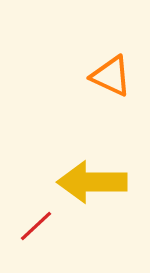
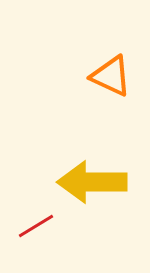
red line: rotated 12 degrees clockwise
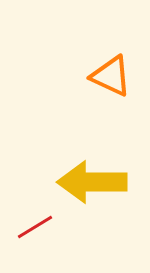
red line: moved 1 px left, 1 px down
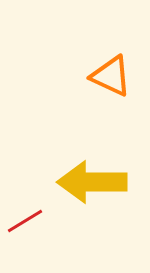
red line: moved 10 px left, 6 px up
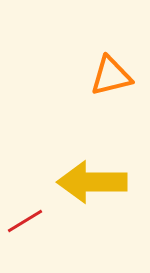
orange triangle: rotated 39 degrees counterclockwise
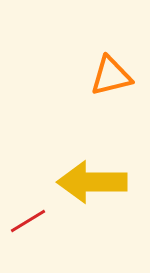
red line: moved 3 px right
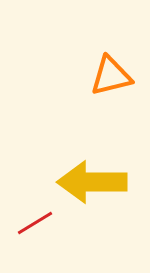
red line: moved 7 px right, 2 px down
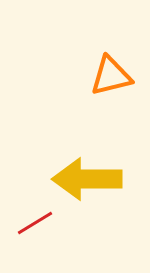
yellow arrow: moved 5 px left, 3 px up
